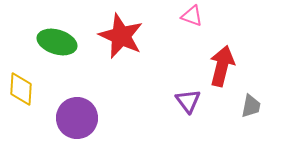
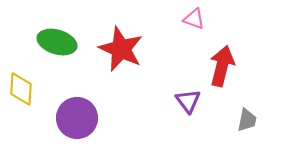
pink triangle: moved 2 px right, 3 px down
red star: moved 13 px down
gray trapezoid: moved 4 px left, 14 px down
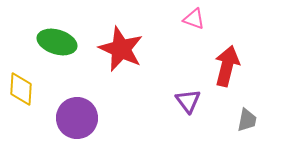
red arrow: moved 5 px right
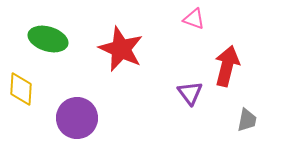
green ellipse: moved 9 px left, 3 px up
purple triangle: moved 2 px right, 8 px up
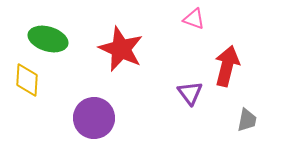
yellow diamond: moved 6 px right, 9 px up
purple circle: moved 17 px right
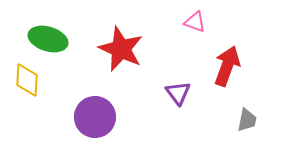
pink triangle: moved 1 px right, 3 px down
red arrow: rotated 6 degrees clockwise
purple triangle: moved 12 px left
purple circle: moved 1 px right, 1 px up
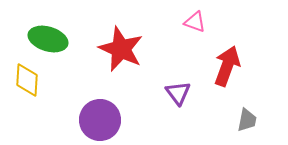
purple circle: moved 5 px right, 3 px down
